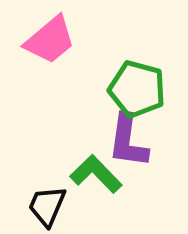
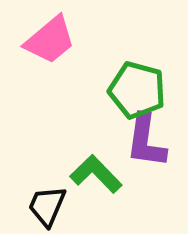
green pentagon: moved 1 px down
purple L-shape: moved 18 px right
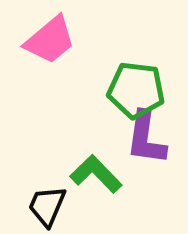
green pentagon: moved 1 px left; rotated 8 degrees counterclockwise
purple L-shape: moved 3 px up
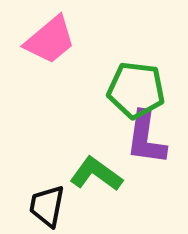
green L-shape: rotated 10 degrees counterclockwise
black trapezoid: rotated 12 degrees counterclockwise
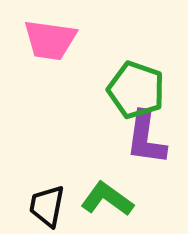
pink trapezoid: rotated 48 degrees clockwise
green pentagon: rotated 12 degrees clockwise
green L-shape: moved 11 px right, 25 px down
